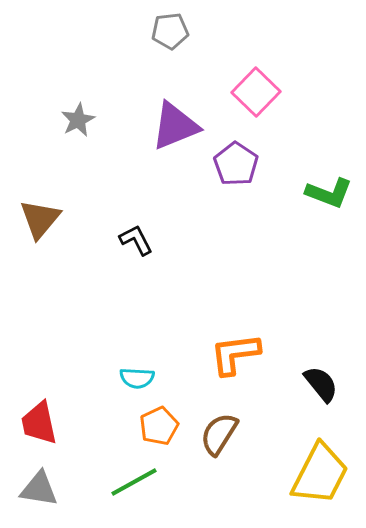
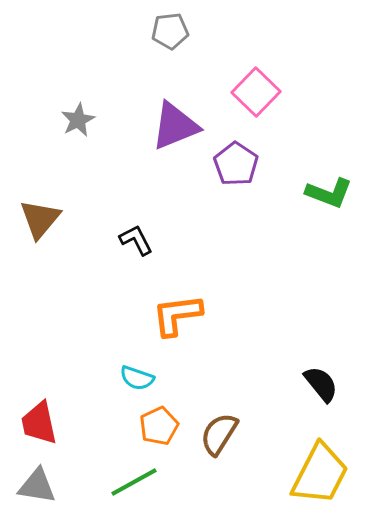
orange L-shape: moved 58 px left, 39 px up
cyan semicircle: rotated 16 degrees clockwise
gray triangle: moved 2 px left, 3 px up
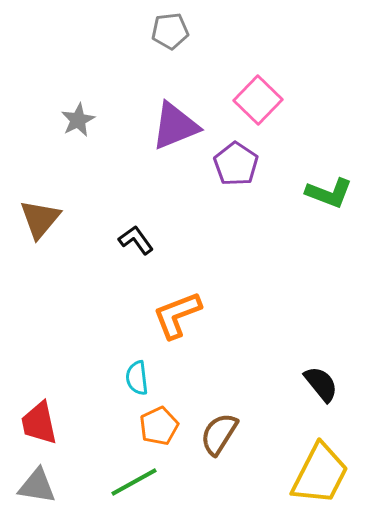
pink square: moved 2 px right, 8 px down
black L-shape: rotated 9 degrees counterclockwise
orange L-shape: rotated 14 degrees counterclockwise
cyan semicircle: rotated 64 degrees clockwise
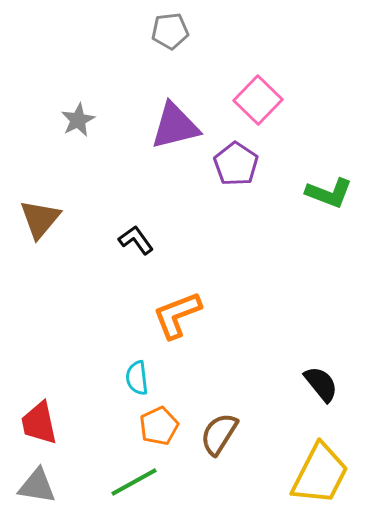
purple triangle: rotated 8 degrees clockwise
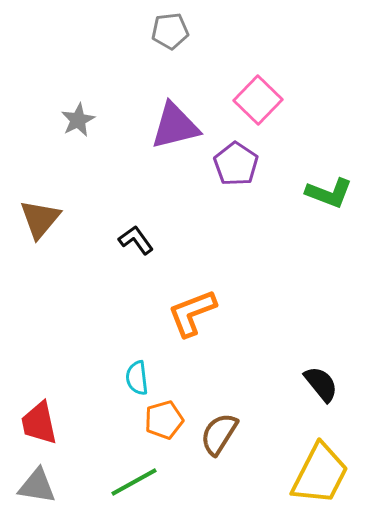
orange L-shape: moved 15 px right, 2 px up
orange pentagon: moved 5 px right, 6 px up; rotated 9 degrees clockwise
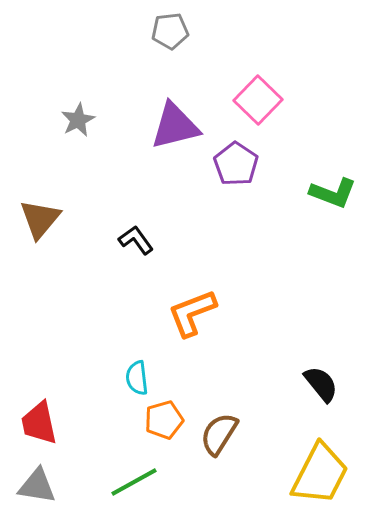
green L-shape: moved 4 px right
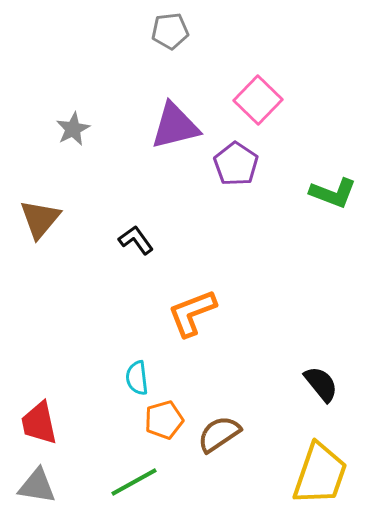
gray star: moved 5 px left, 9 px down
brown semicircle: rotated 24 degrees clockwise
yellow trapezoid: rotated 8 degrees counterclockwise
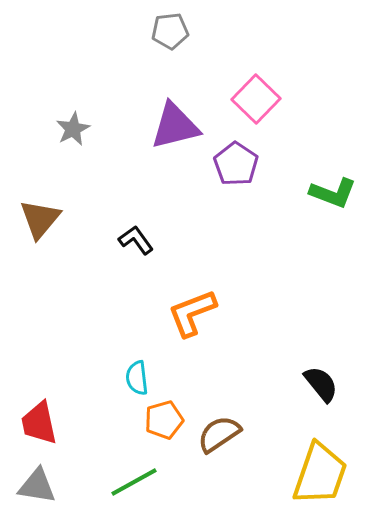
pink square: moved 2 px left, 1 px up
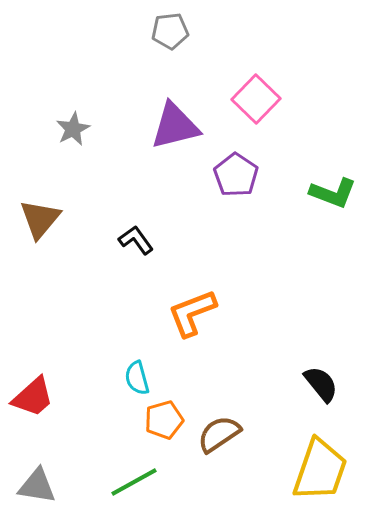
purple pentagon: moved 11 px down
cyan semicircle: rotated 8 degrees counterclockwise
red trapezoid: moved 6 px left, 26 px up; rotated 120 degrees counterclockwise
yellow trapezoid: moved 4 px up
